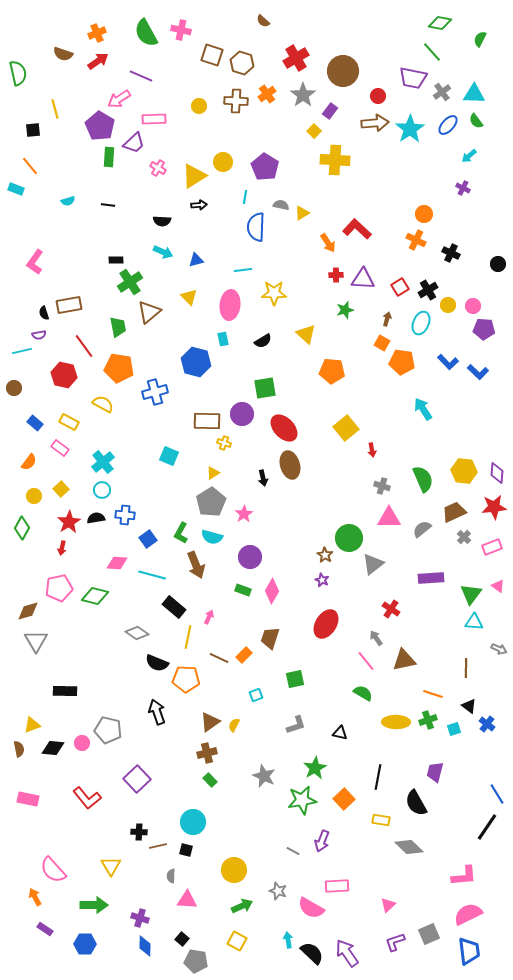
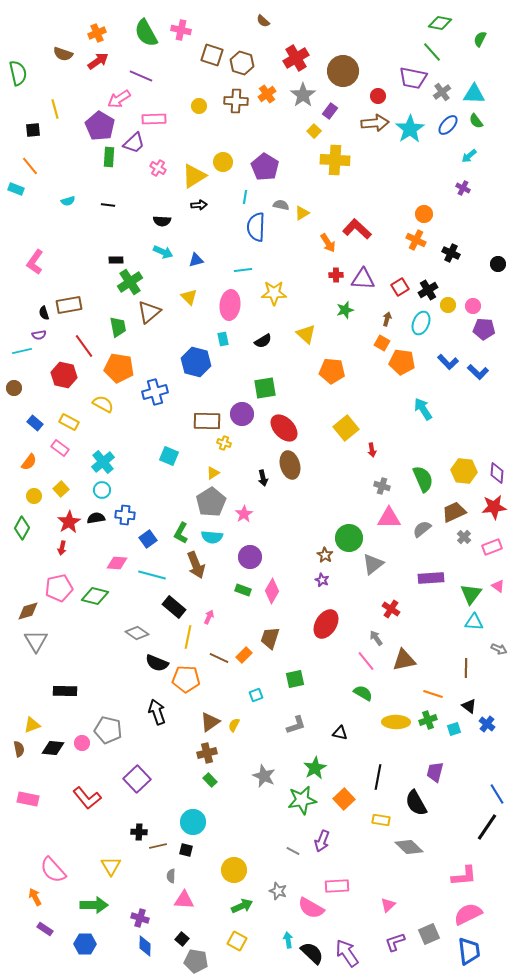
cyan semicircle at (212, 537): rotated 10 degrees counterclockwise
pink triangle at (187, 900): moved 3 px left
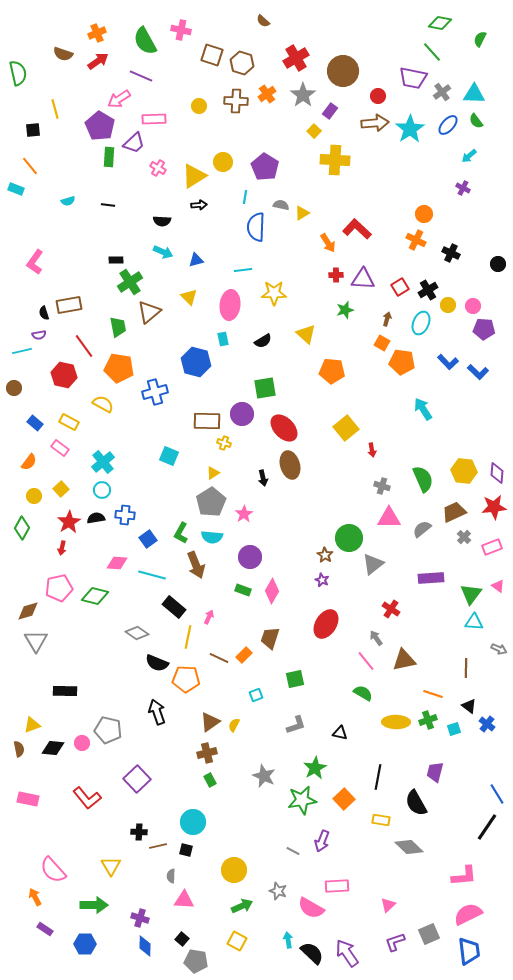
green semicircle at (146, 33): moved 1 px left, 8 px down
green rectangle at (210, 780): rotated 16 degrees clockwise
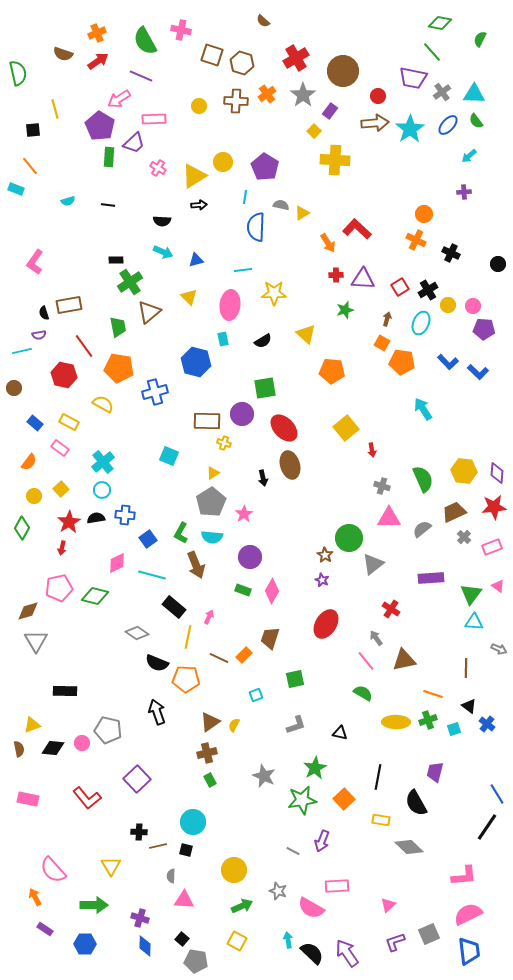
purple cross at (463, 188): moved 1 px right, 4 px down; rotated 32 degrees counterclockwise
pink diamond at (117, 563): rotated 30 degrees counterclockwise
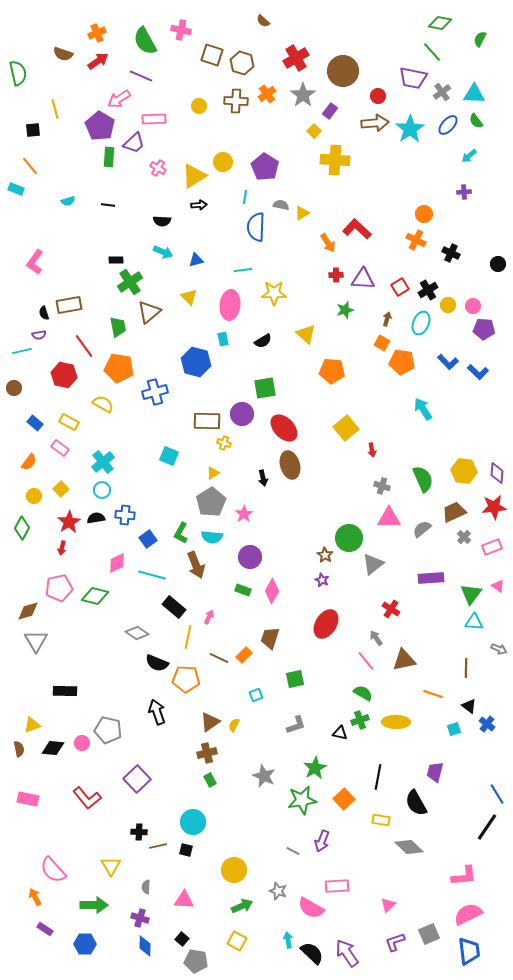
green cross at (428, 720): moved 68 px left
gray semicircle at (171, 876): moved 25 px left, 11 px down
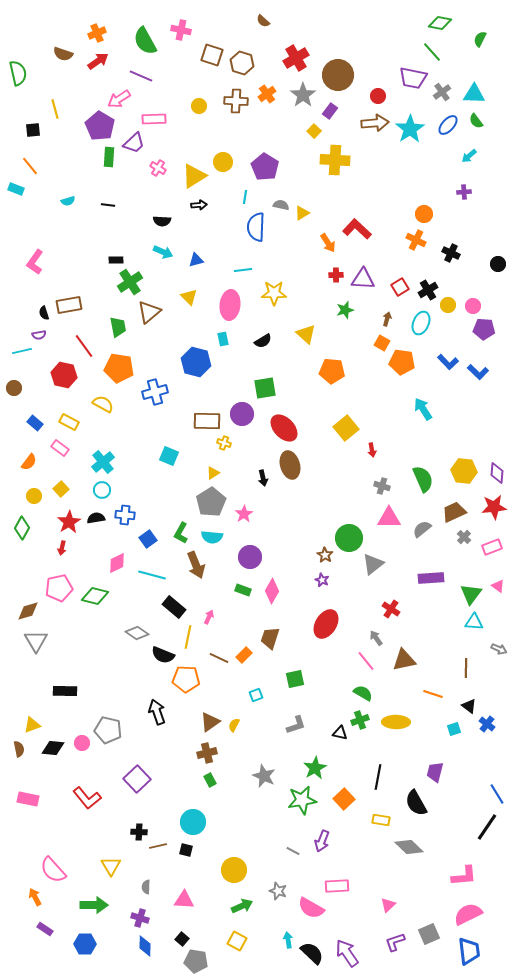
brown circle at (343, 71): moved 5 px left, 4 px down
black semicircle at (157, 663): moved 6 px right, 8 px up
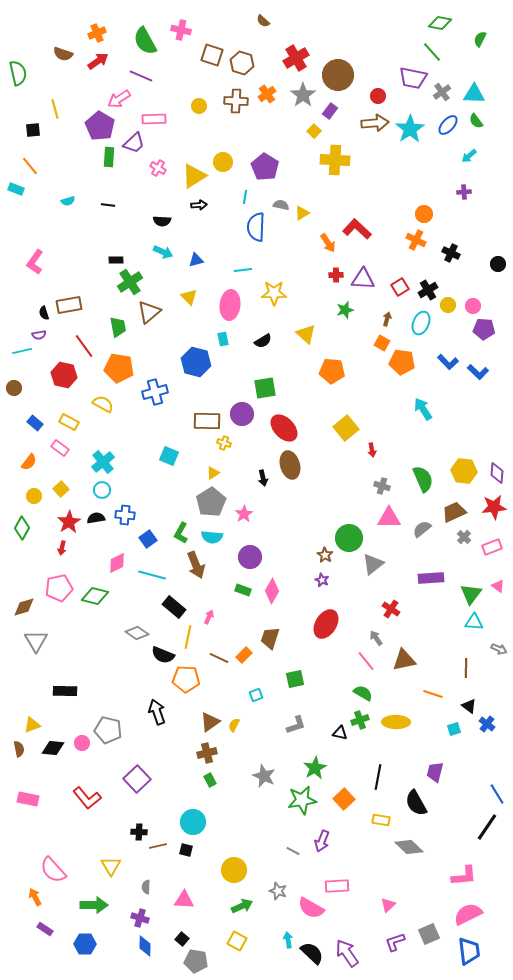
brown diamond at (28, 611): moved 4 px left, 4 px up
